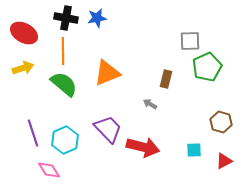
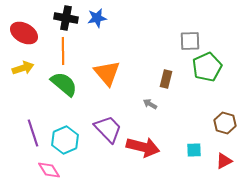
orange triangle: rotated 48 degrees counterclockwise
brown hexagon: moved 4 px right, 1 px down
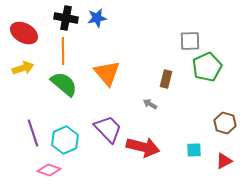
pink diamond: rotated 40 degrees counterclockwise
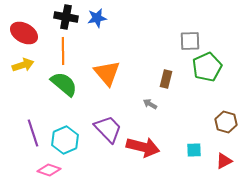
black cross: moved 1 px up
yellow arrow: moved 3 px up
brown hexagon: moved 1 px right, 1 px up
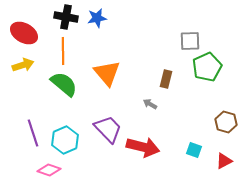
cyan square: rotated 21 degrees clockwise
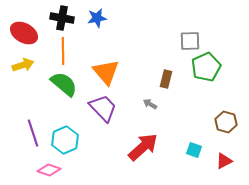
black cross: moved 4 px left, 1 px down
green pentagon: moved 1 px left
orange triangle: moved 1 px left, 1 px up
purple trapezoid: moved 5 px left, 21 px up
red arrow: rotated 56 degrees counterclockwise
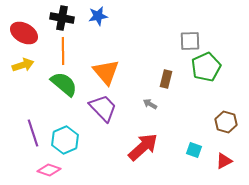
blue star: moved 1 px right, 2 px up
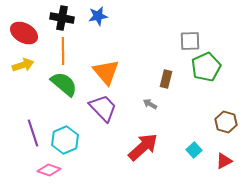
cyan square: rotated 28 degrees clockwise
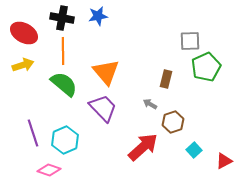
brown hexagon: moved 53 px left; rotated 25 degrees clockwise
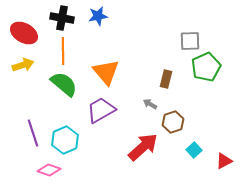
purple trapezoid: moved 2 px left, 2 px down; rotated 76 degrees counterclockwise
